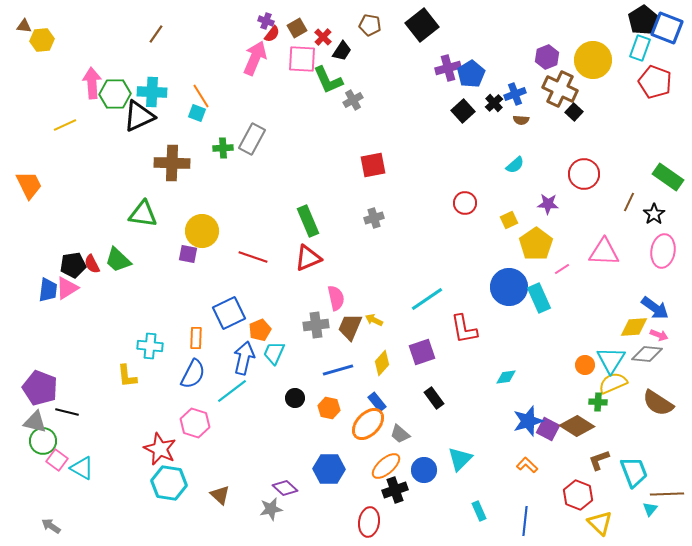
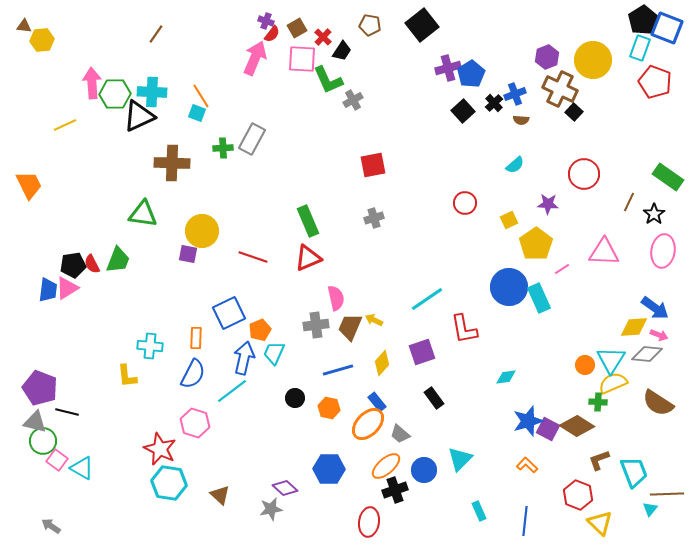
green trapezoid at (118, 260): rotated 112 degrees counterclockwise
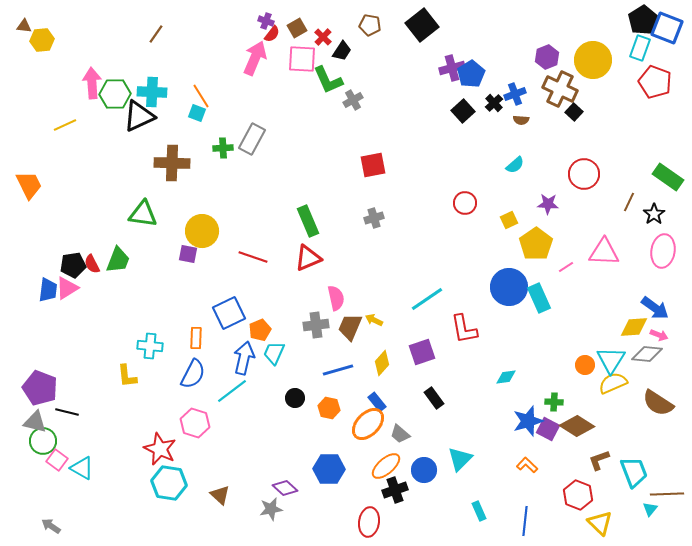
purple cross at (448, 68): moved 4 px right
pink line at (562, 269): moved 4 px right, 2 px up
green cross at (598, 402): moved 44 px left
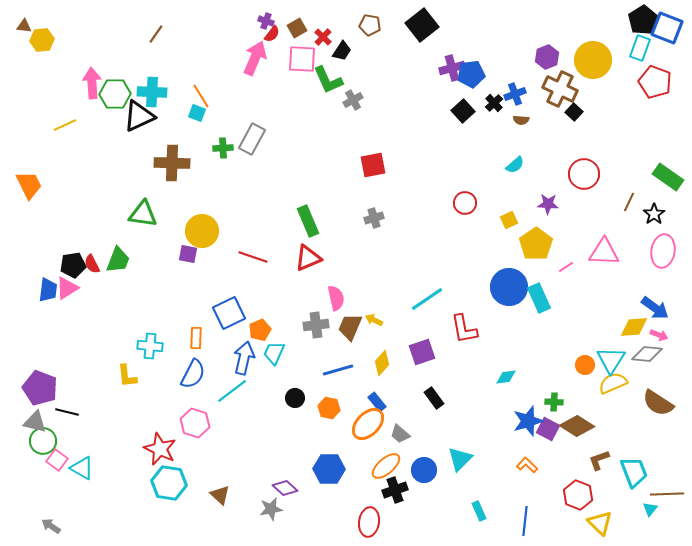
blue pentagon at (471, 74): rotated 24 degrees clockwise
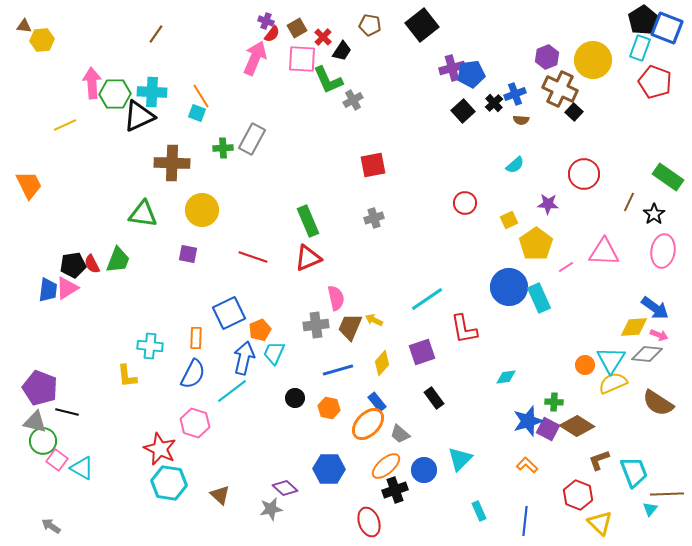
yellow circle at (202, 231): moved 21 px up
red ellipse at (369, 522): rotated 28 degrees counterclockwise
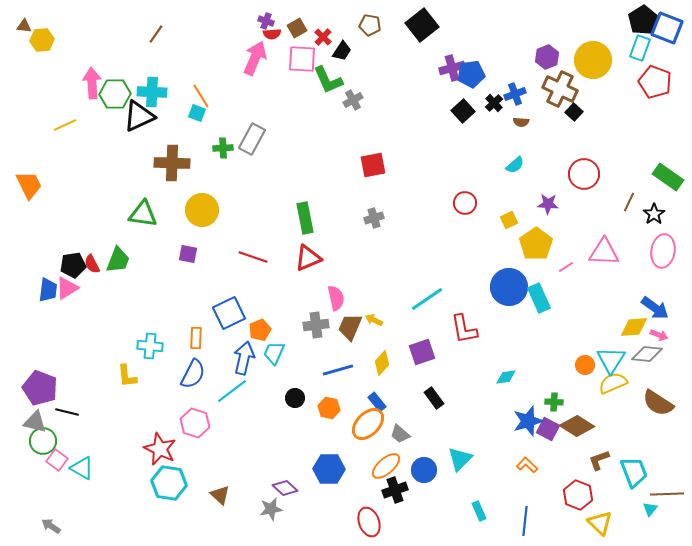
red semicircle at (272, 34): rotated 48 degrees clockwise
brown semicircle at (521, 120): moved 2 px down
green rectangle at (308, 221): moved 3 px left, 3 px up; rotated 12 degrees clockwise
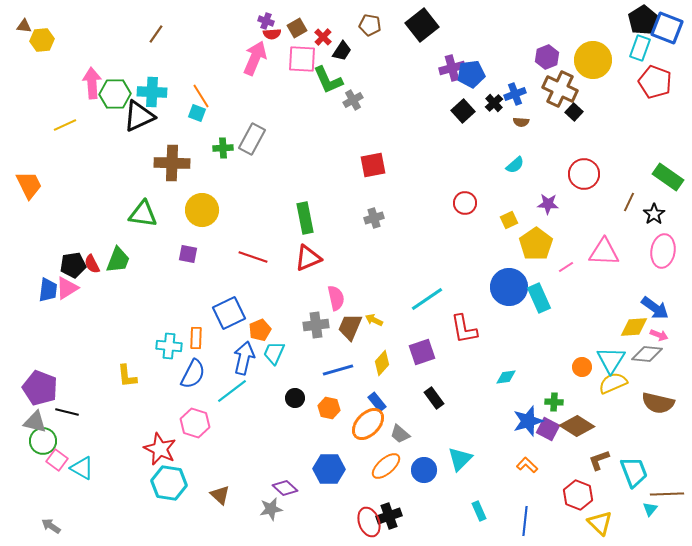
cyan cross at (150, 346): moved 19 px right
orange circle at (585, 365): moved 3 px left, 2 px down
brown semicircle at (658, 403): rotated 20 degrees counterclockwise
black cross at (395, 490): moved 6 px left, 26 px down
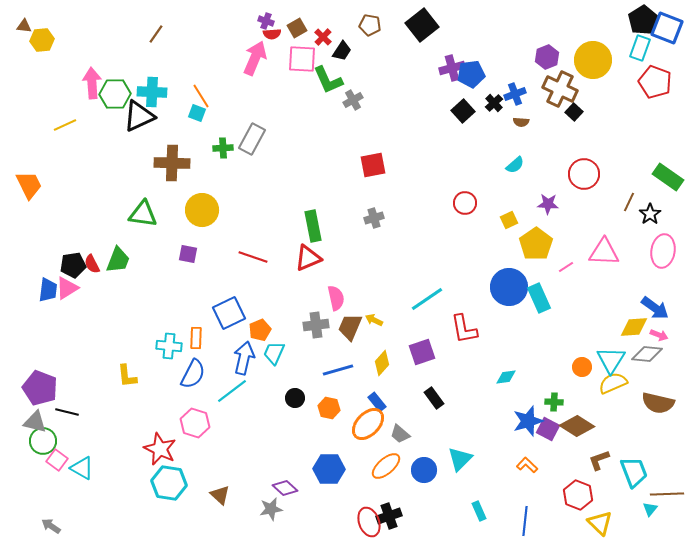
black star at (654, 214): moved 4 px left
green rectangle at (305, 218): moved 8 px right, 8 px down
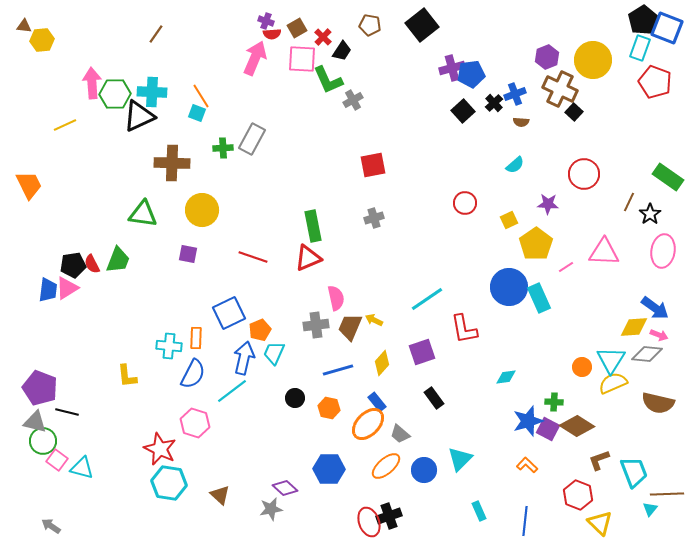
cyan triangle at (82, 468): rotated 15 degrees counterclockwise
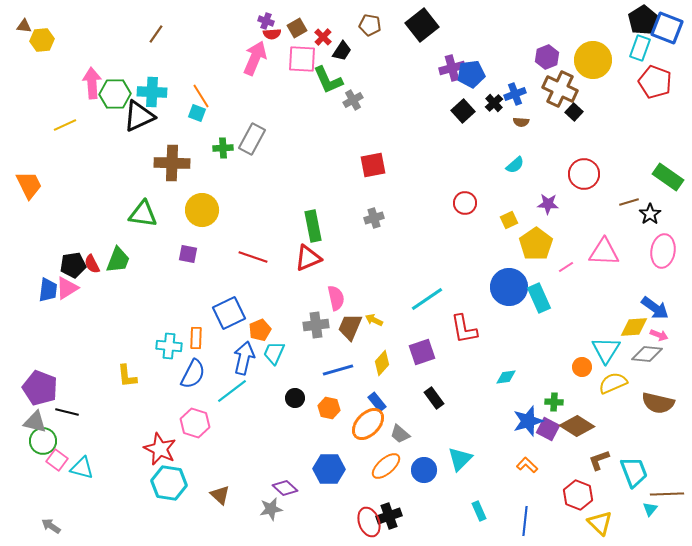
brown line at (629, 202): rotated 48 degrees clockwise
cyan triangle at (611, 360): moved 5 px left, 10 px up
